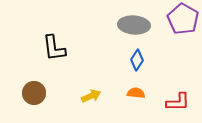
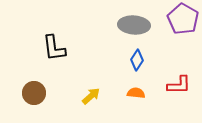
yellow arrow: rotated 18 degrees counterclockwise
red L-shape: moved 1 px right, 17 px up
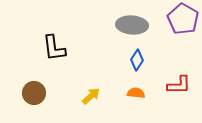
gray ellipse: moved 2 px left
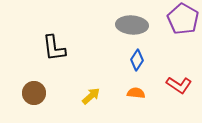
red L-shape: rotated 35 degrees clockwise
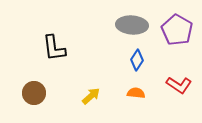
purple pentagon: moved 6 px left, 11 px down
